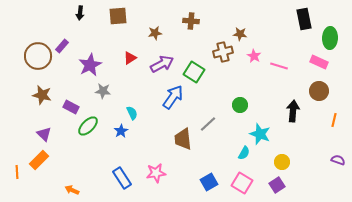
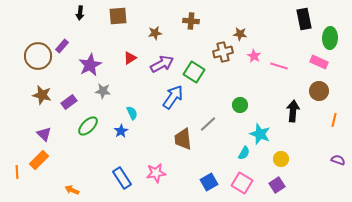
purple rectangle at (71, 107): moved 2 px left, 5 px up; rotated 63 degrees counterclockwise
yellow circle at (282, 162): moved 1 px left, 3 px up
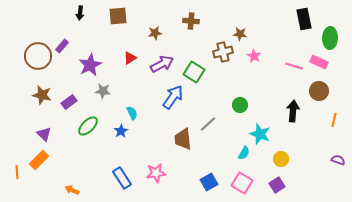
pink line at (279, 66): moved 15 px right
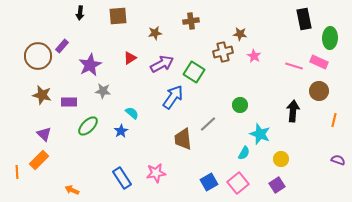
brown cross at (191, 21): rotated 14 degrees counterclockwise
purple rectangle at (69, 102): rotated 35 degrees clockwise
cyan semicircle at (132, 113): rotated 24 degrees counterclockwise
pink square at (242, 183): moved 4 px left; rotated 20 degrees clockwise
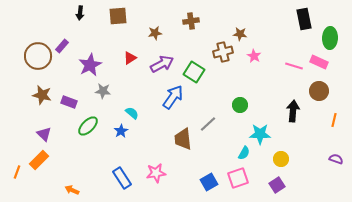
purple rectangle at (69, 102): rotated 21 degrees clockwise
cyan star at (260, 134): rotated 20 degrees counterclockwise
purple semicircle at (338, 160): moved 2 px left, 1 px up
orange line at (17, 172): rotated 24 degrees clockwise
pink square at (238, 183): moved 5 px up; rotated 20 degrees clockwise
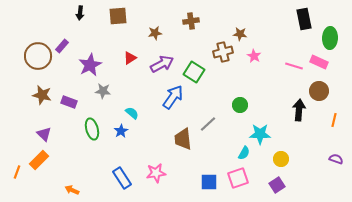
black arrow at (293, 111): moved 6 px right, 1 px up
green ellipse at (88, 126): moved 4 px right, 3 px down; rotated 60 degrees counterclockwise
blue square at (209, 182): rotated 30 degrees clockwise
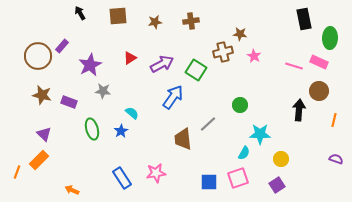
black arrow at (80, 13): rotated 144 degrees clockwise
brown star at (155, 33): moved 11 px up
green square at (194, 72): moved 2 px right, 2 px up
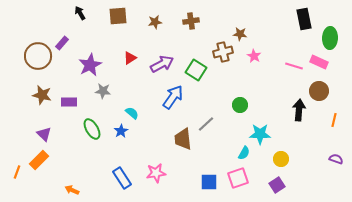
purple rectangle at (62, 46): moved 3 px up
purple rectangle at (69, 102): rotated 21 degrees counterclockwise
gray line at (208, 124): moved 2 px left
green ellipse at (92, 129): rotated 15 degrees counterclockwise
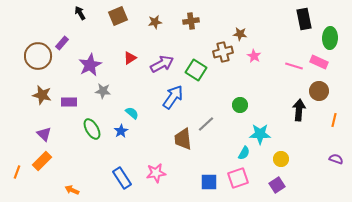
brown square at (118, 16): rotated 18 degrees counterclockwise
orange rectangle at (39, 160): moved 3 px right, 1 px down
